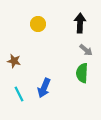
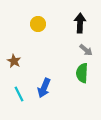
brown star: rotated 16 degrees clockwise
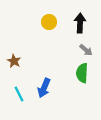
yellow circle: moved 11 px right, 2 px up
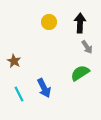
gray arrow: moved 1 px right, 3 px up; rotated 16 degrees clockwise
green semicircle: moved 2 px left; rotated 54 degrees clockwise
blue arrow: rotated 48 degrees counterclockwise
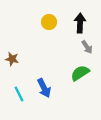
brown star: moved 2 px left, 2 px up; rotated 16 degrees counterclockwise
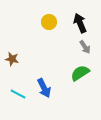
black arrow: rotated 24 degrees counterclockwise
gray arrow: moved 2 px left
cyan line: moved 1 px left; rotated 35 degrees counterclockwise
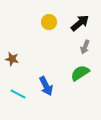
black arrow: rotated 72 degrees clockwise
gray arrow: rotated 56 degrees clockwise
blue arrow: moved 2 px right, 2 px up
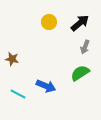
blue arrow: rotated 42 degrees counterclockwise
